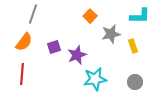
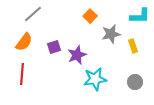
gray line: rotated 30 degrees clockwise
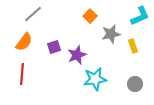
cyan L-shape: rotated 25 degrees counterclockwise
gray circle: moved 2 px down
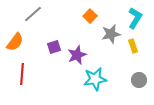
cyan L-shape: moved 5 px left, 2 px down; rotated 35 degrees counterclockwise
orange semicircle: moved 9 px left
gray circle: moved 4 px right, 4 px up
